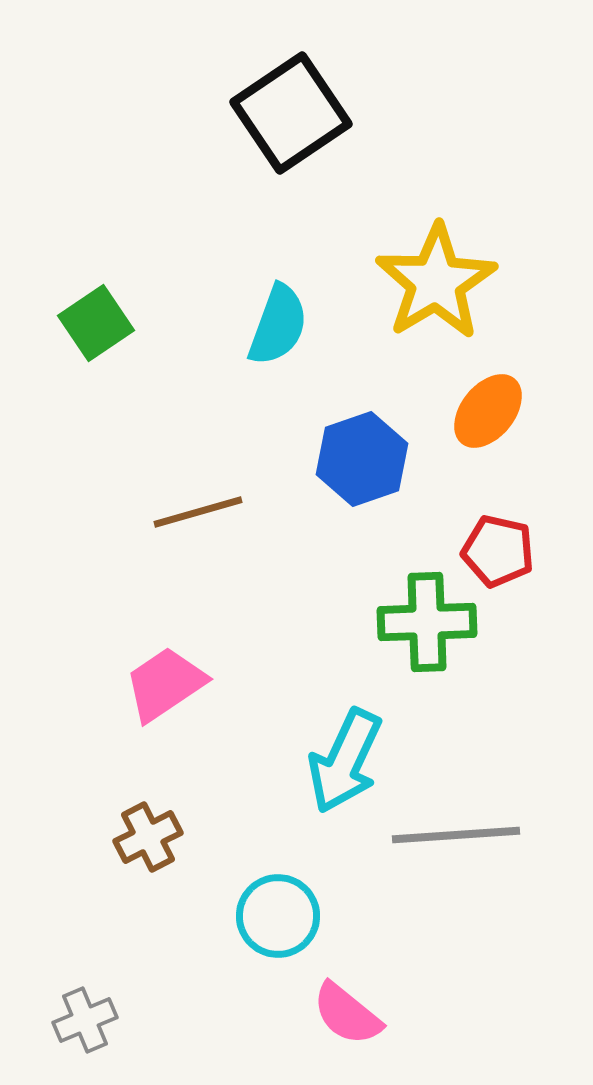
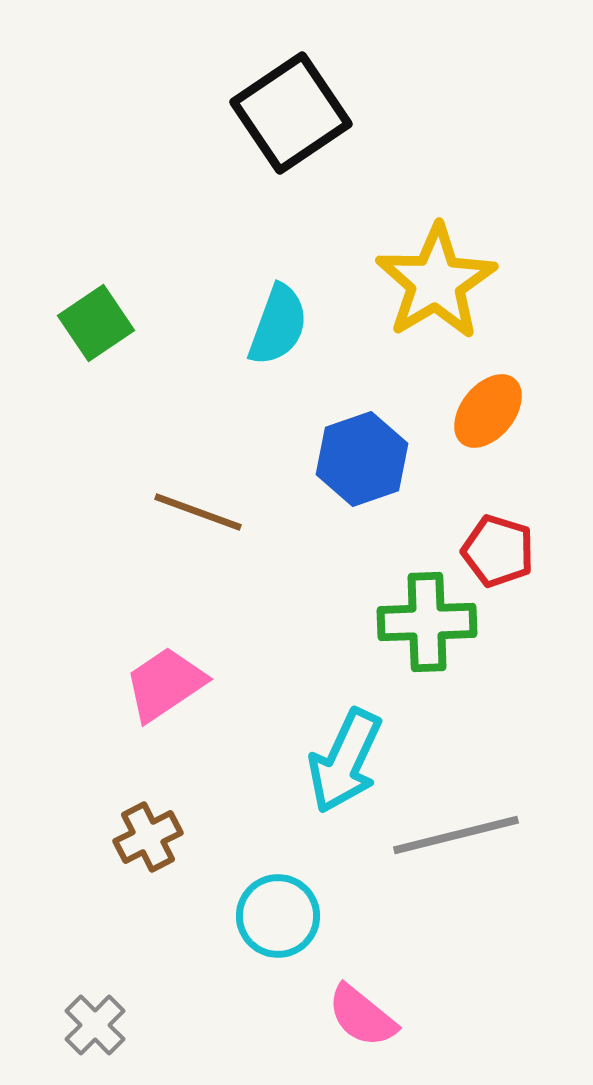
brown line: rotated 36 degrees clockwise
red pentagon: rotated 4 degrees clockwise
gray line: rotated 10 degrees counterclockwise
pink semicircle: moved 15 px right, 2 px down
gray cross: moved 10 px right, 5 px down; rotated 22 degrees counterclockwise
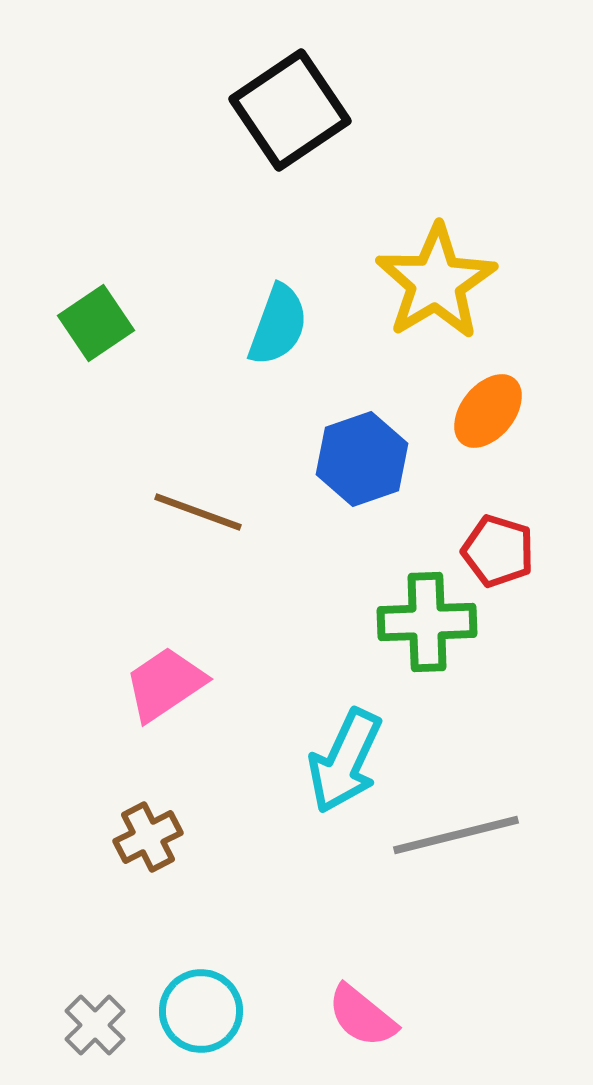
black square: moved 1 px left, 3 px up
cyan circle: moved 77 px left, 95 px down
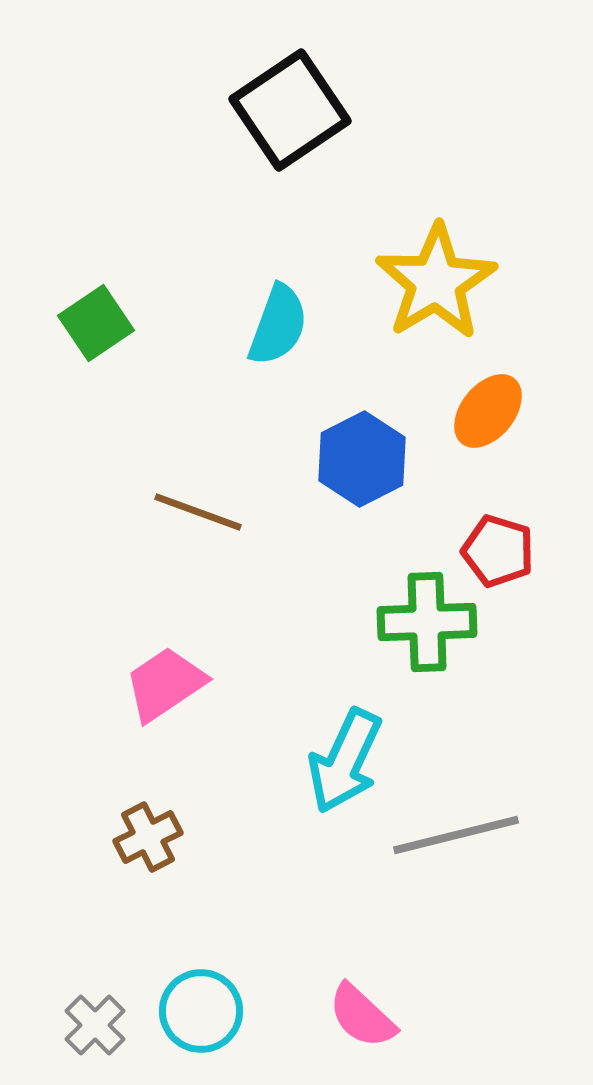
blue hexagon: rotated 8 degrees counterclockwise
pink semicircle: rotated 4 degrees clockwise
